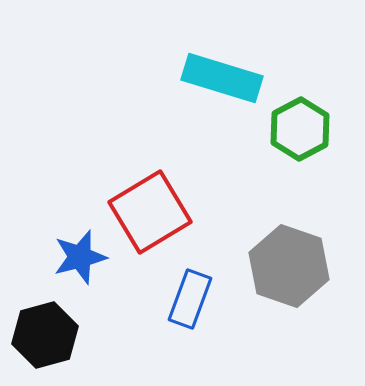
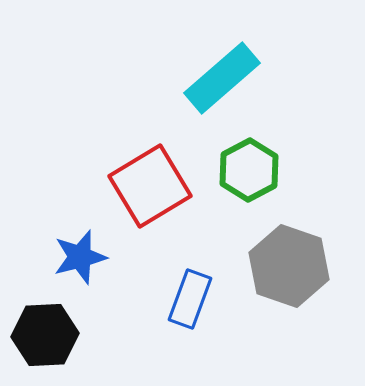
cyan rectangle: rotated 58 degrees counterclockwise
green hexagon: moved 51 px left, 41 px down
red square: moved 26 px up
black hexagon: rotated 12 degrees clockwise
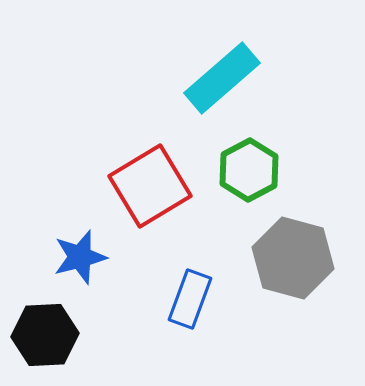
gray hexagon: moved 4 px right, 8 px up; rotated 4 degrees counterclockwise
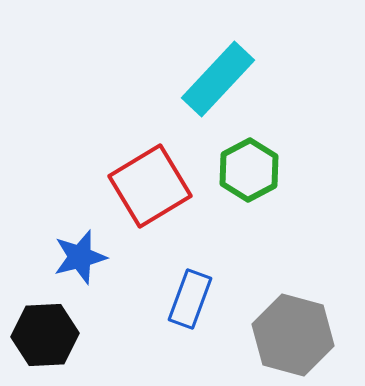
cyan rectangle: moved 4 px left, 1 px down; rotated 6 degrees counterclockwise
gray hexagon: moved 77 px down
